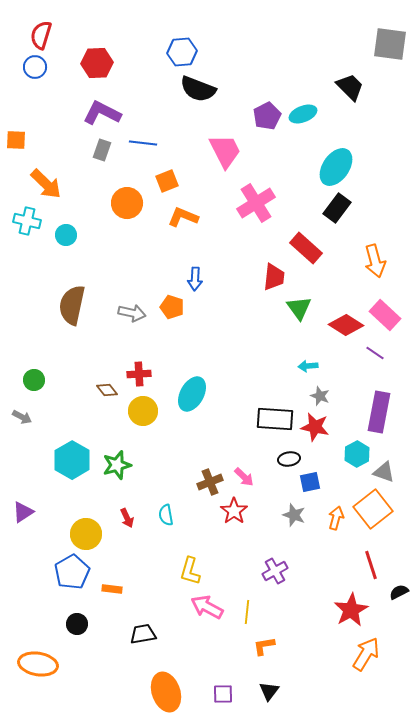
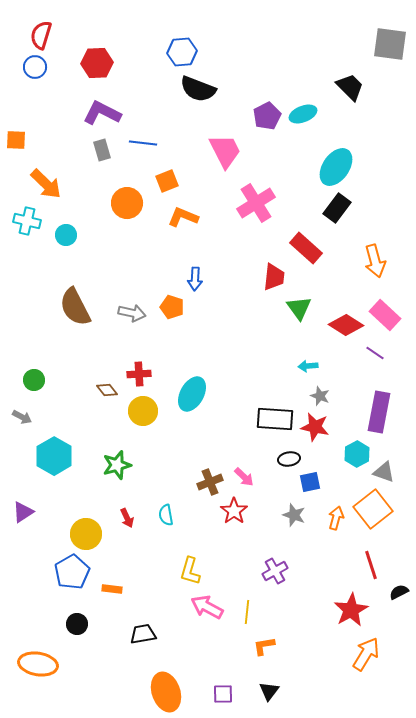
gray rectangle at (102, 150): rotated 35 degrees counterclockwise
brown semicircle at (72, 305): moved 3 px right, 2 px down; rotated 39 degrees counterclockwise
cyan hexagon at (72, 460): moved 18 px left, 4 px up
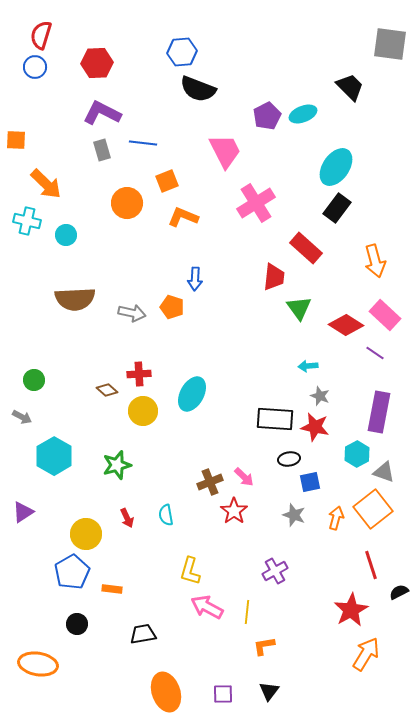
brown semicircle at (75, 307): moved 8 px up; rotated 66 degrees counterclockwise
brown diamond at (107, 390): rotated 10 degrees counterclockwise
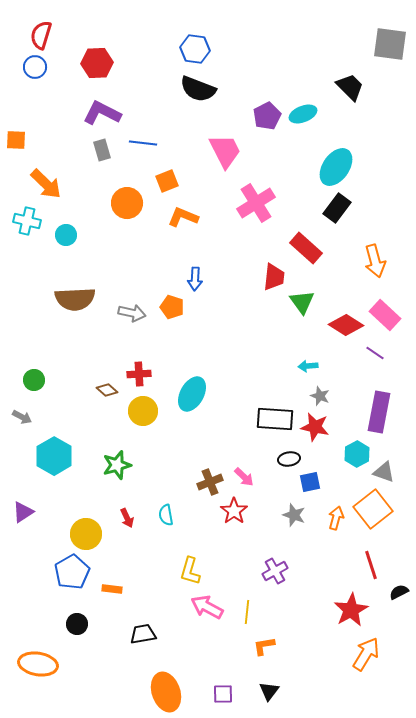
blue hexagon at (182, 52): moved 13 px right, 3 px up; rotated 12 degrees clockwise
green triangle at (299, 308): moved 3 px right, 6 px up
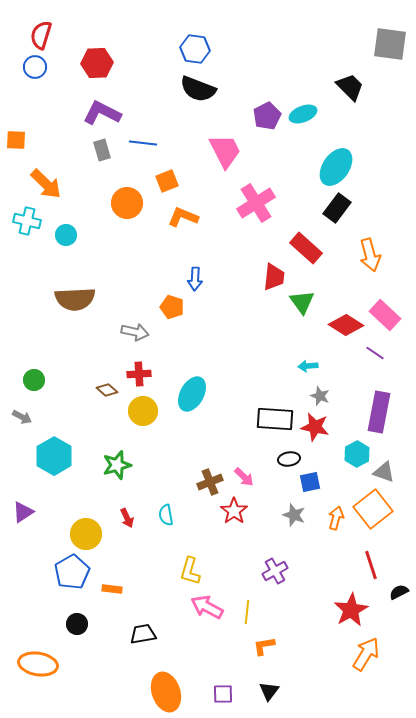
orange arrow at (375, 261): moved 5 px left, 6 px up
gray arrow at (132, 313): moved 3 px right, 19 px down
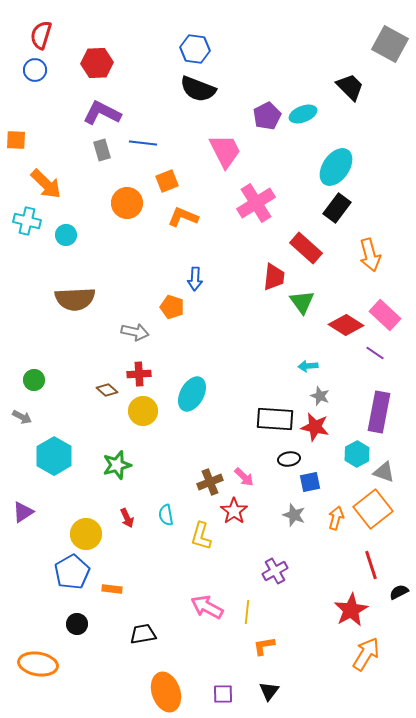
gray square at (390, 44): rotated 21 degrees clockwise
blue circle at (35, 67): moved 3 px down
yellow L-shape at (190, 571): moved 11 px right, 35 px up
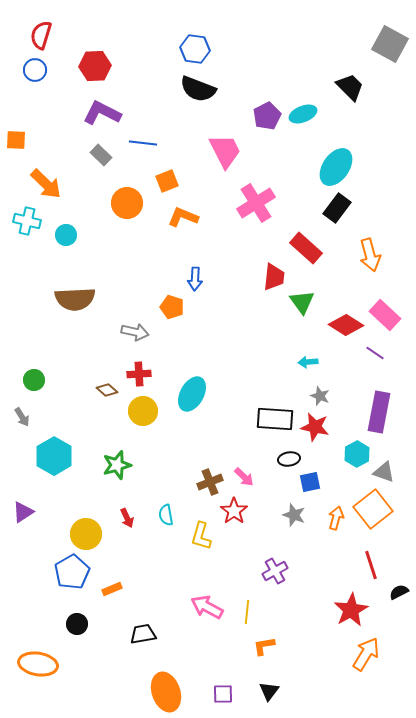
red hexagon at (97, 63): moved 2 px left, 3 px down
gray rectangle at (102, 150): moved 1 px left, 5 px down; rotated 30 degrees counterclockwise
cyan arrow at (308, 366): moved 4 px up
gray arrow at (22, 417): rotated 30 degrees clockwise
orange rectangle at (112, 589): rotated 30 degrees counterclockwise
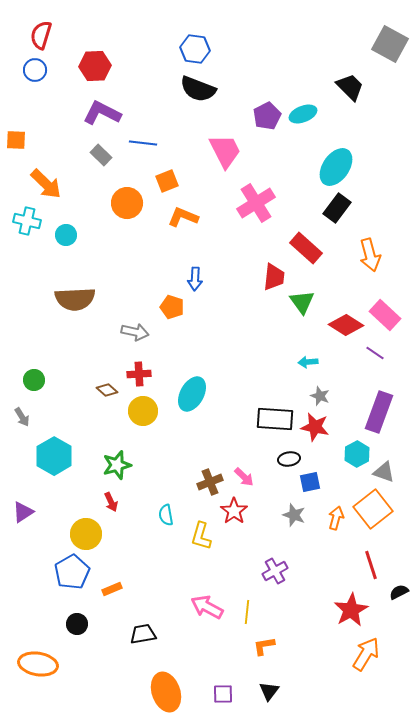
purple rectangle at (379, 412): rotated 9 degrees clockwise
red arrow at (127, 518): moved 16 px left, 16 px up
